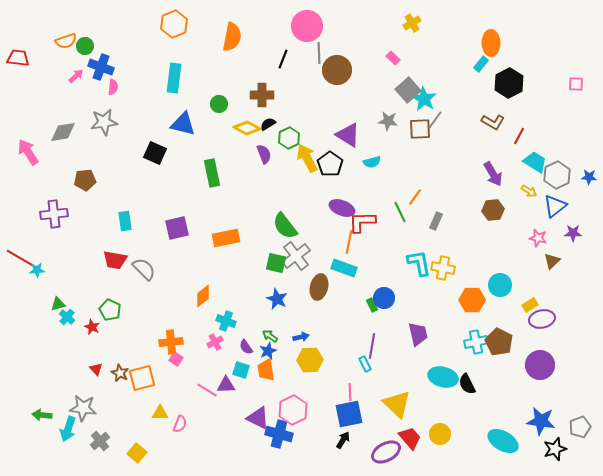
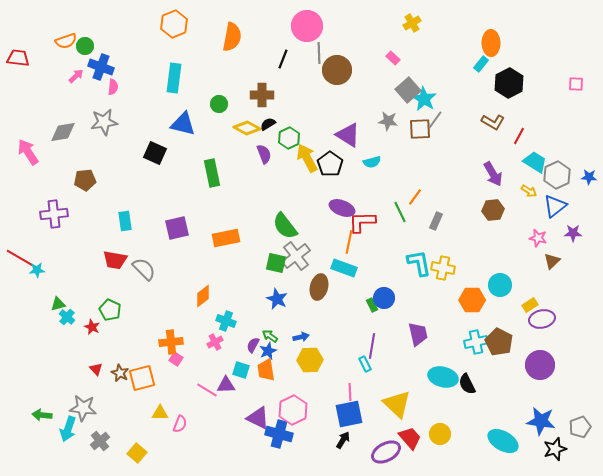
purple semicircle at (246, 347): moved 7 px right, 2 px up; rotated 63 degrees clockwise
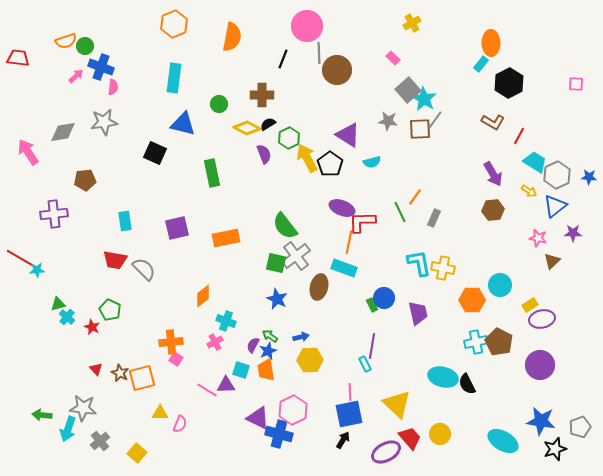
gray rectangle at (436, 221): moved 2 px left, 3 px up
purple trapezoid at (418, 334): moved 21 px up
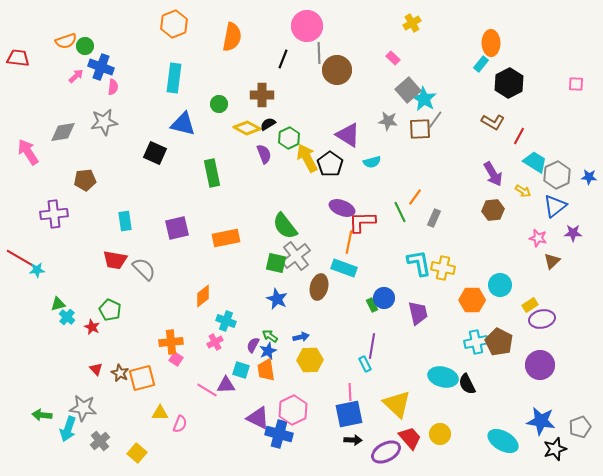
yellow arrow at (529, 191): moved 6 px left
black arrow at (343, 440): moved 10 px right; rotated 60 degrees clockwise
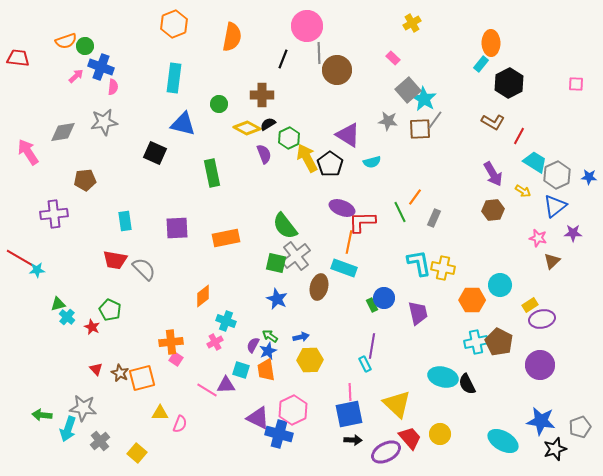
purple square at (177, 228): rotated 10 degrees clockwise
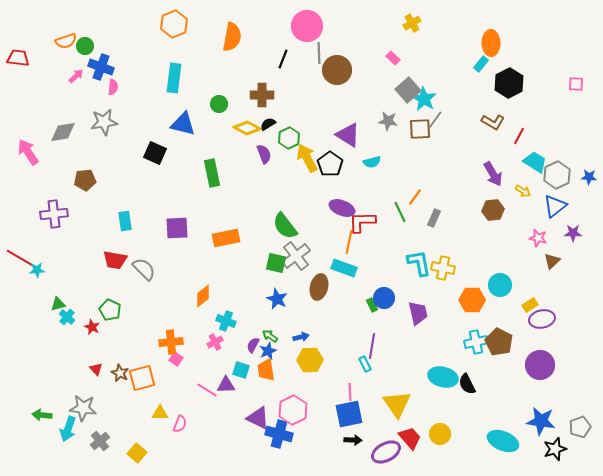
yellow triangle at (397, 404): rotated 12 degrees clockwise
cyan ellipse at (503, 441): rotated 8 degrees counterclockwise
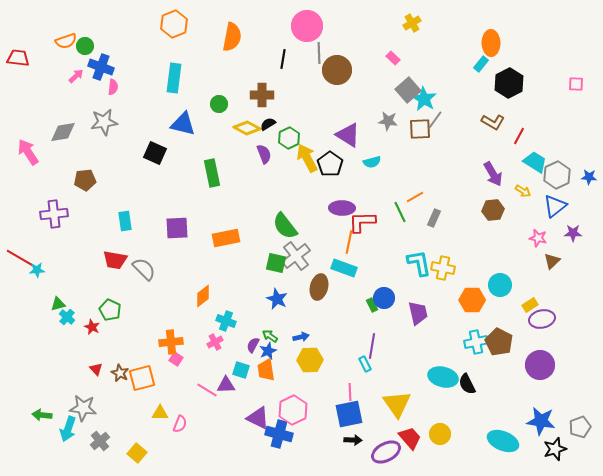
black line at (283, 59): rotated 12 degrees counterclockwise
orange line at (415, 197): rotated 24 degrees clockwise
purple ellipse at (342, 208): rotated 20 degrees counterclockwise
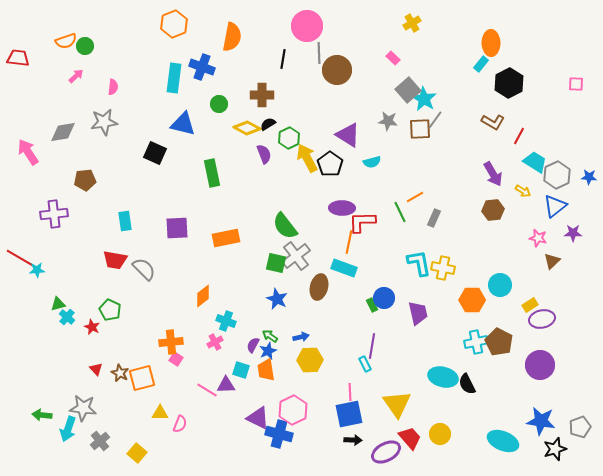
blue cross at (101, 67): moved 101 px right
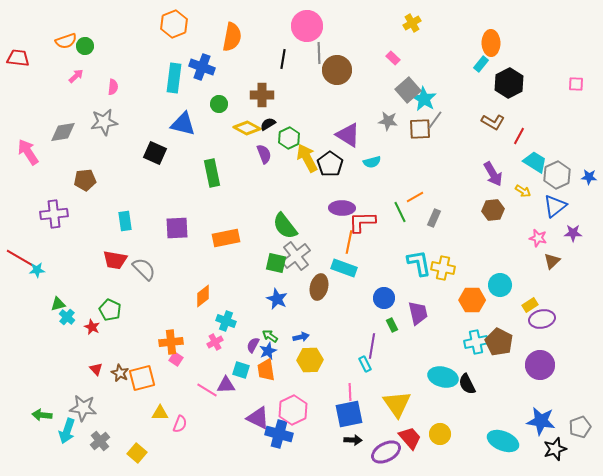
green rectangle at (372, 305): moved 20 px right, 20 px down
cyan arrow at (68, 429): moved 1 px left, 2 px down
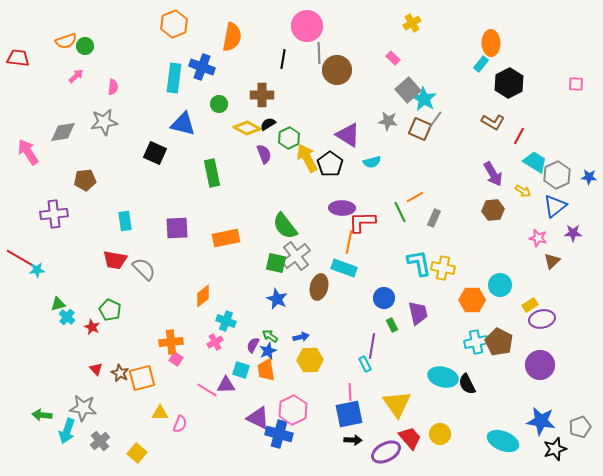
brown square at (420, 129): rotated 25 degrees clockwise
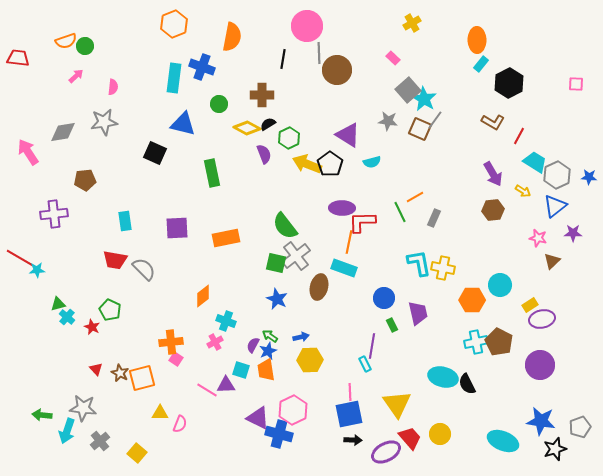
orange ellipse at (491, 43): moved 14 px left, 3 px up
yellow arrow at (307, 158): moved 6 px down; rotated 40 degrees counterclockwise
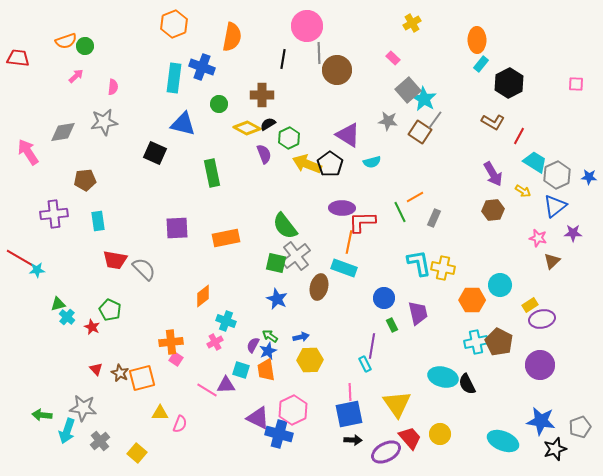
brown square at (420, 129): moved 3 px down; rotated 10 degrees clockwise
cyan rectangle at (125, 221): moved 27 px left
